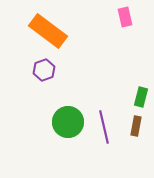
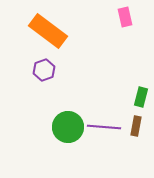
green circle: moved 5 px down
purple line: rotated 72 degrees counterclockwise
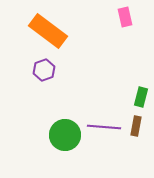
green circle: moved 3 px left, 8 px down
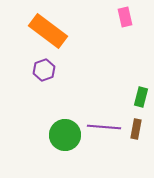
brown rectangle: moved 3 px down
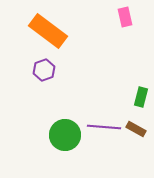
brown rectangle: rotated 72 degrees counterclockwise
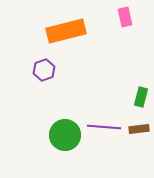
orange rectangle: moved 18 px right; rotated 51 degrees counterclockwise
brown rectangle: moved 3 px right; rotated 36 degrees counterclockwise
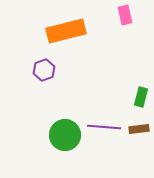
pink rectangle: moved 2 px up
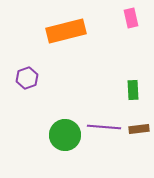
pink rectangle: moved 6 px right, 3 px down
purple hexagon: moved 17 px left, 8 px down
green rectangle: moved 8 px left, 7 px up; rotated 18 degrees counterclockwise
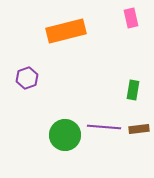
green rectangle: rotated 12 degrees clockwise
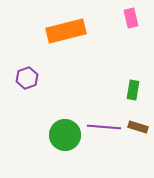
brown rectangle: moved 1 px left, 2 px up; rotated 24 degrees clockwise
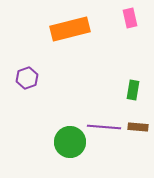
pink rectangle: moved 1 px left
orange rectangle: moved 4 px right, 2 px up
brown rectangle: rotated 12 degrees counterclockwise
green circle: moved 5 px right, 7 px down
